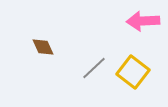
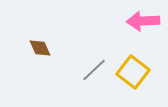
brown diamond: moved 3 px left, 1 px down
gray line: moved 2 px down
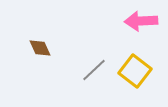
pink arrow: moved 2 px left
yellow square: moved 2 px right, 1 px up
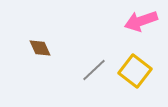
pink arrow: rotated 16 degrees counterclockwise
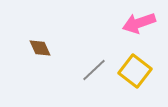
pink arrow: moved 2 px left, 2 px down
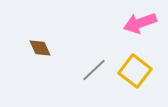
pink arrow: moved 1 px right
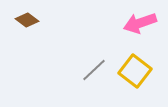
brown diamond: moved 13 px left, 28 px up; rotated 30 degrees counterclockwise
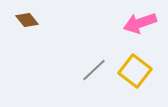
brown diamond: rotated 15 degrees clockwise
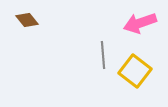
gray line: moved 9 px right, 15 px up; rotated 52 degrees counterclockwise
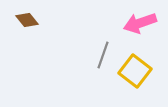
gray line: rotated 24 degrees clockwise
